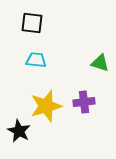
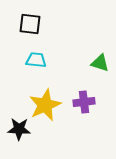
black square: moved 2 px left, 1 px down
yellow star: moved 1 px left, 1 px up; rotated 8 degrees counterclockwise
black star: moved 2 px up; rotated 25 degrees counterclockwise
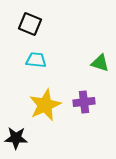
black square: rotated 15 degrees clockwise
black star: moved 3 px left, 9 px down
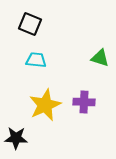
green triangle: moved 5 px up
purple cross: rotated 10 degrees clockwise
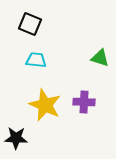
yellow star: rotated 24 degrees counterclockwise
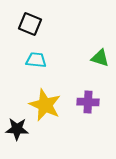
purple cross: moved 4 px right
black star: moved 1 px right, 9 px up
